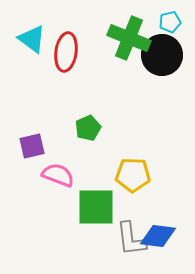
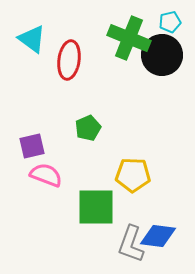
red ellipse: moved 3 px right, 8 px down
pink semicircle: moved 12 px left
gray L-shape: moved 5 px down; rotated 27 degrees clockwise
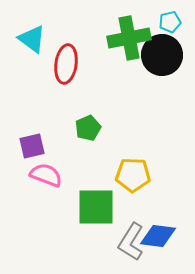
green cross: rotated 33 degrees counterclockwise
red ellipse: moved 3 px left, 4 px down
gray L-shape: moved 2 px up; rotated 12 degrees clockwise
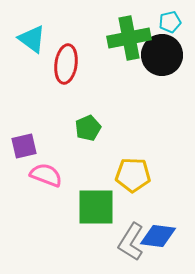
purple square: moved 8 px left
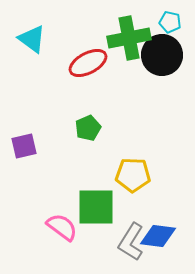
cyan pentagon: rotated 25 degrees clockwise
red ellipse: moved 22 px right, 1 px up; rotated 54 degrees clockwise
pink semicircle: moved 16 px right, 52 px down; rotated 16 degrees clockwise
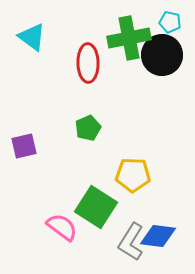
cyan triangle: moved 2 px up
red ellipse: rotated 63 degrees counterclockwise
green square: rotated 33 degrees clockwise
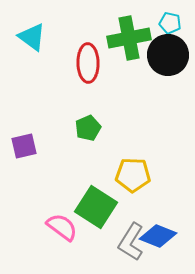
cyan pentagon: moved 1 px down
black circle: moved 6 px right
blue diamond: rotated 15 degrees clockwise
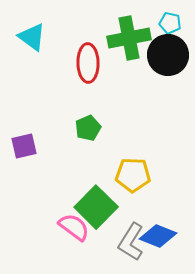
green square: rotated 12 degrees clockwise
pink semicircle: moved 12 px right
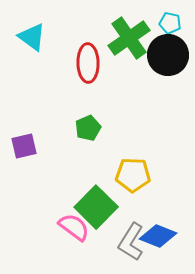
green cross: rotated 24 degrees counterclockwise
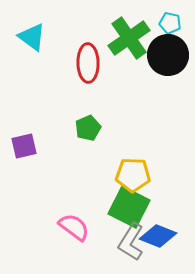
green square: moved 33 px right; rotated 18 degrees counterclockwise
